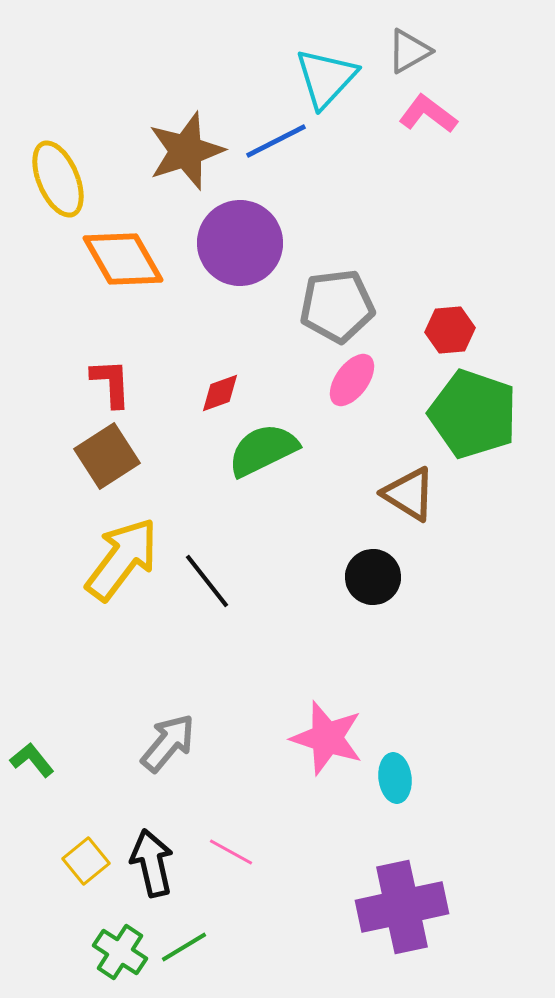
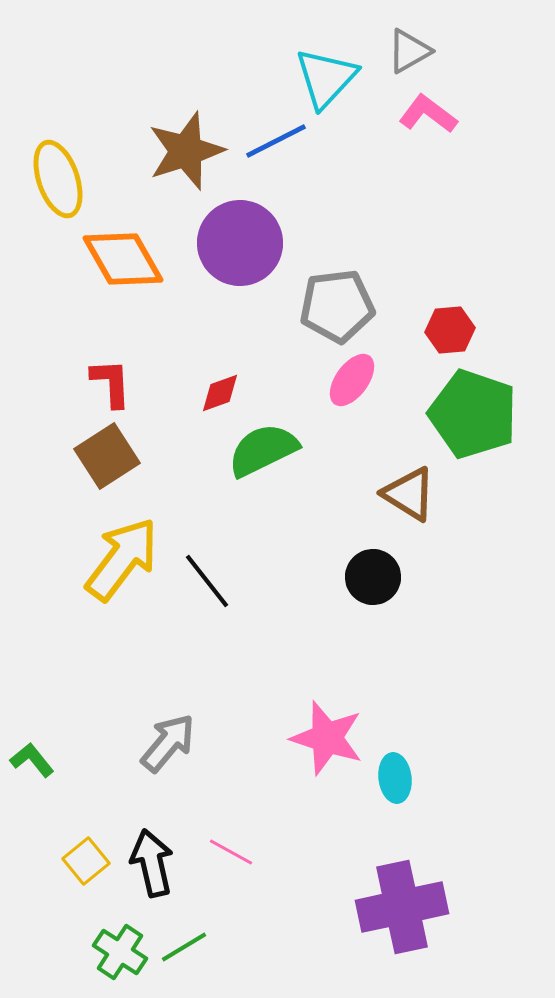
yellow ellipse: rotated 4 degrees clockwise
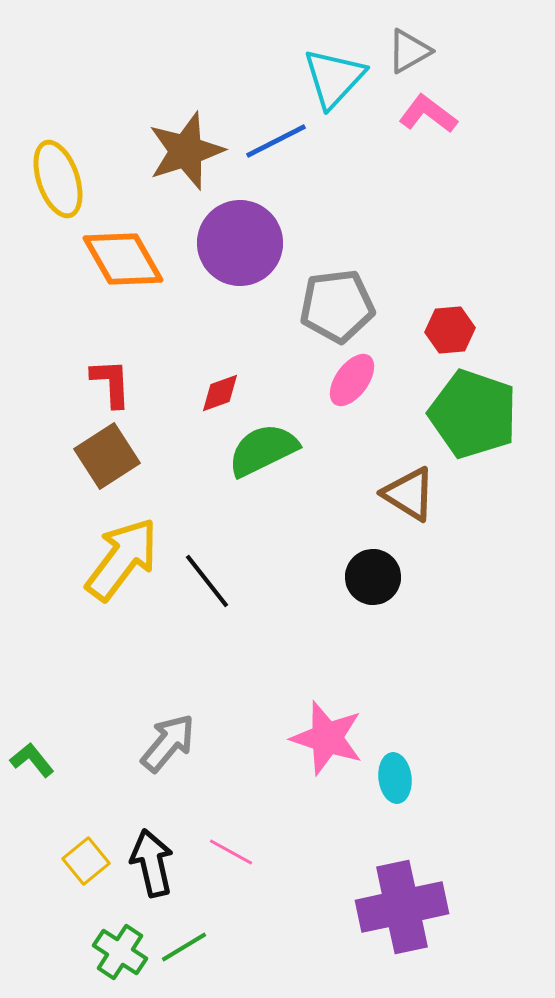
cyan triangle: moved 8 px right
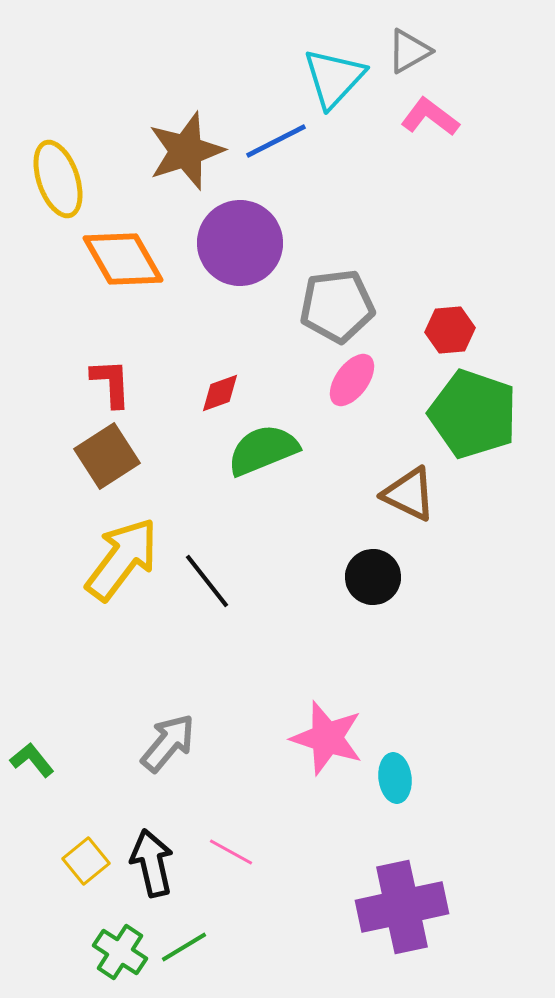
pink L-shape: moved 2 px right, 3 px down
green semicircle: rotated 4 degrees clockwise
brown triangle: rotated 6 degrees counterclockwise
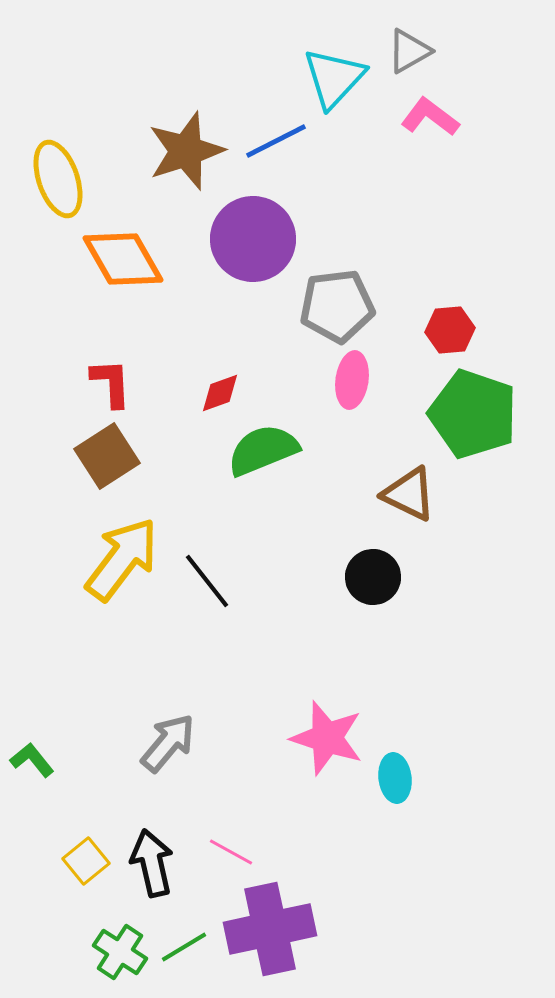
purple circle: moved 13 px right, 4 px up
pink ellipse: rotated 28 degrees counterclockwise
purple cross: moved 132 px left, 22 px down
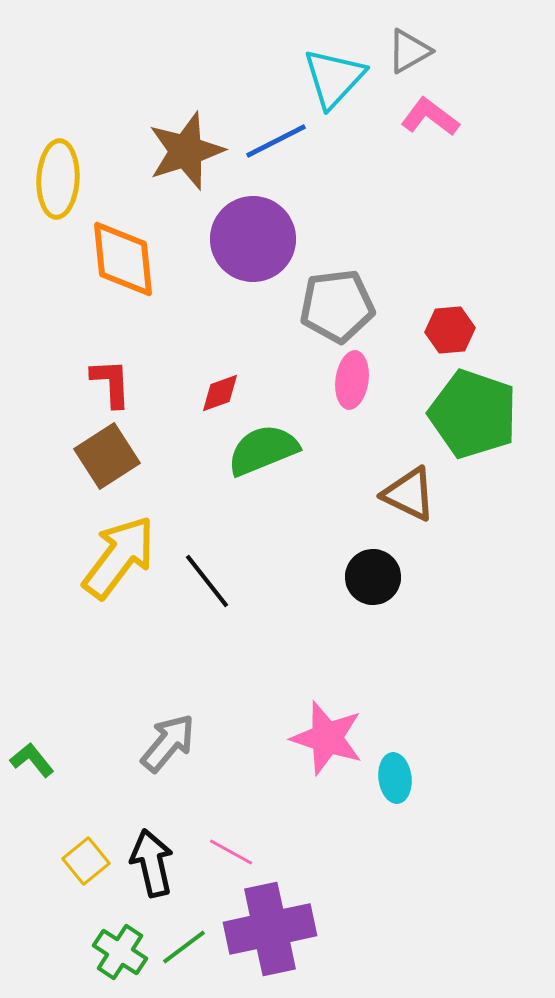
yellow ellipse: rotated 22 degrees clockwise
orange diamond: rotated 24 degrees clockwise
yellow arrow: moved 3 px left, 2 px up
green line: rotated 6 degrees counterclockwise
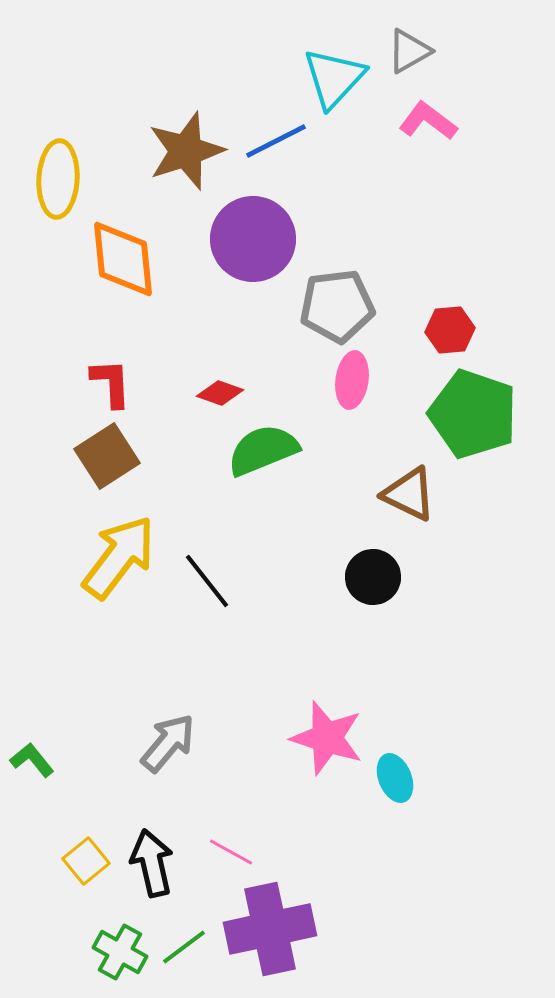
pink L-shape: moved 2 px left, 4 px down
red diamond: rotated 39 degrees clockwise
cyan ellipse: rotated 15 degrees counterclockwise
green cross: rotated 4 degrees counterclockwise
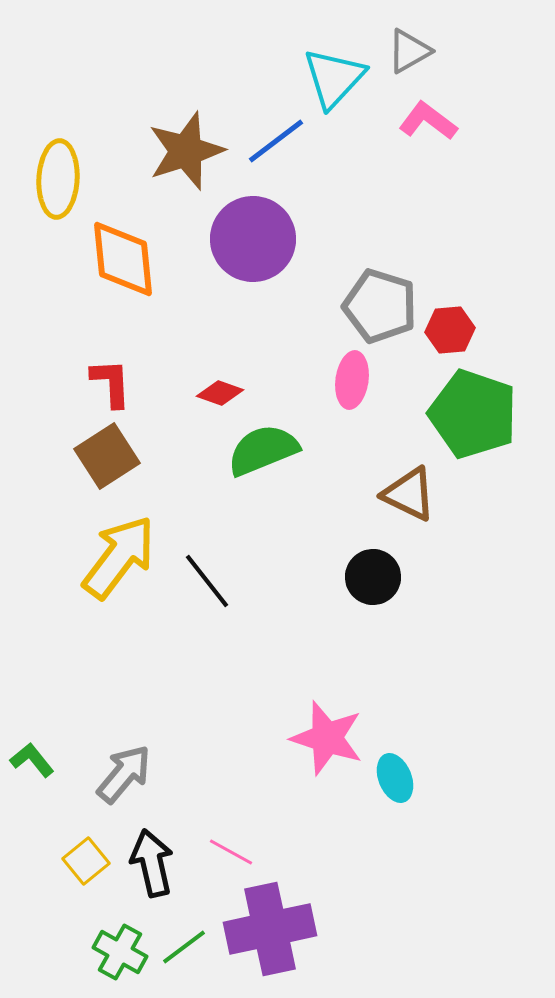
blue line: rotated 10 degrees counterclockwise
gray pentagon: moved 43 px right; rotated 24 degrees clockwise
gray arrow: moved 44 px left, 31 px down
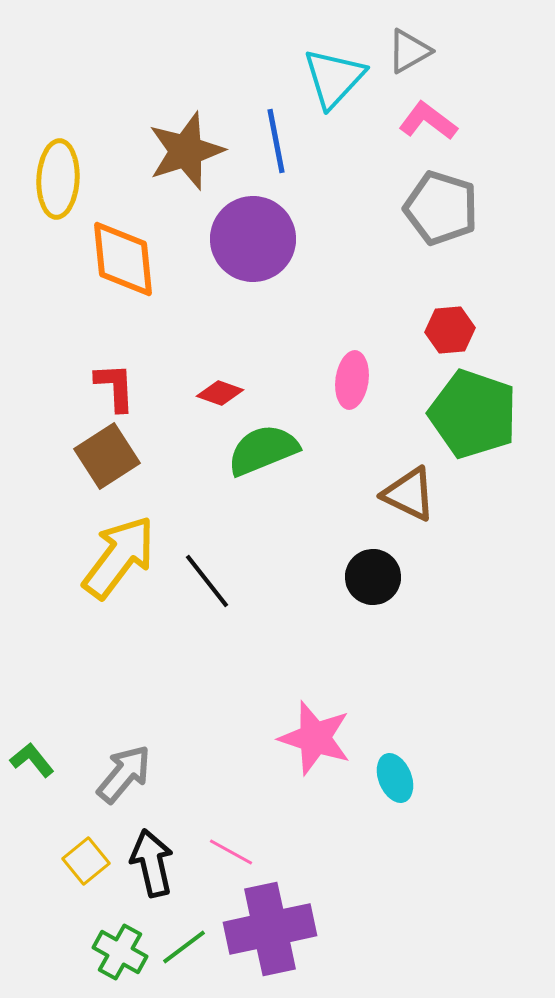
blue line: rotated 64 degrees counterclockwise
gray pentagon: moved 61 px right, 98 px up
red L-shape: moved 4 px right, 4 px down
pink star: moved 12 px left
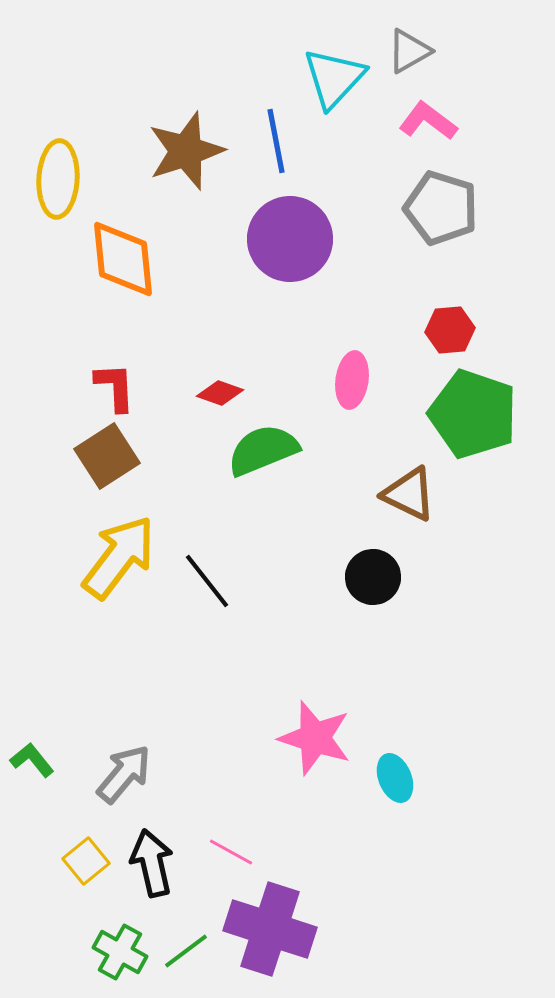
purple circle: moved 37 px right
purple cross: rotated 30 degrees clockwise
green line: moved 2 px right, 4 px down
